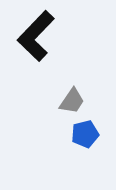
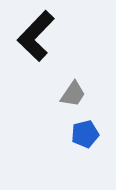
gray trapezoid: moved 1 px right, 7 px up
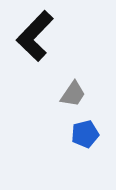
black L-shape: moved 1 px left
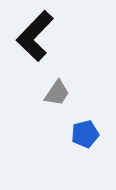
gray trapezoid: moved 16 px left, 1 px up
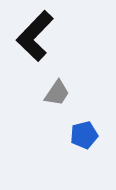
blue pentagon: moved 1 px left, 1 px down
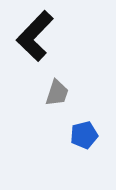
gray trapezoid: rotated 16 degrees counterclockwise
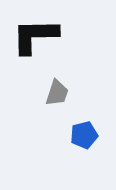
black L-shape: rotated 45 degrees clockwise
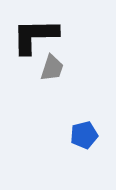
gray trapezoid: moved 5 px left, 25 px up
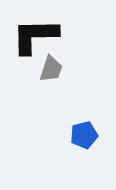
gray trapezoid: moved 1 px left, 1 px down
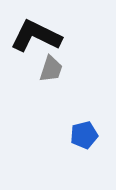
black L-shape: moved 1 px right; rotated 27 degrees clockwise
